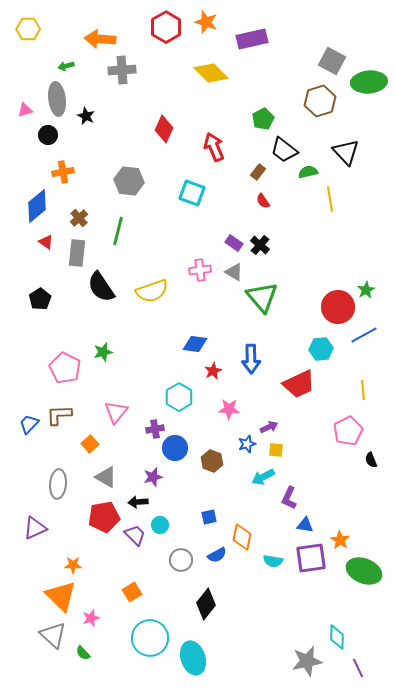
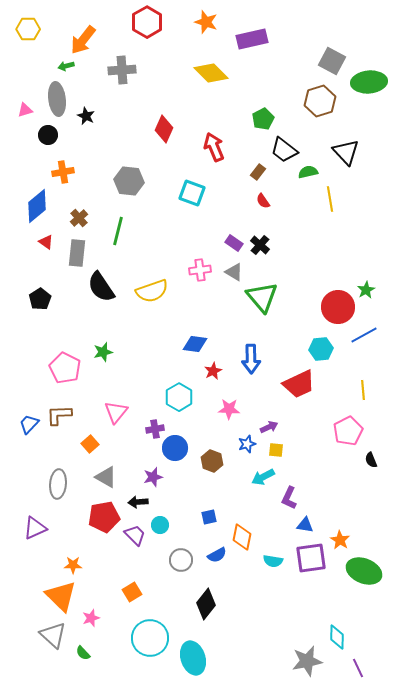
red hexagon at (166, 27): moved 19 px left, 5 px up
orange arrow at (100, 39): moved 17 px left, 1 px down; rotated 56 degrees counterclockwise
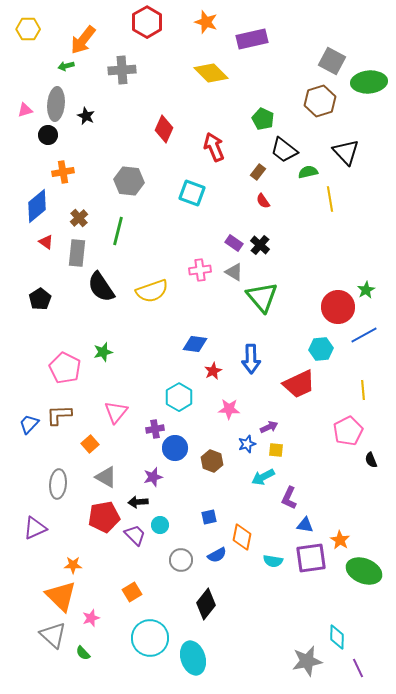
gray ellipse at (57, 99): moved 1 px left, 5 px down; rotated 12 degrees clockwise
green pentagon at (263, 119): rotated 20 degrees counterclockwise
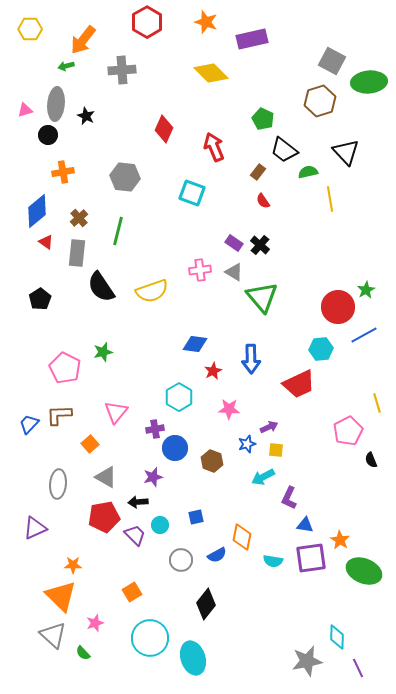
yellow hexagon at (28, 29): moved 2 px right
gray hexagon at (129, 181): moved 4 px left, 4 px up
blue diamond at (37, 206): moved 5 px down
yellow line at (363, 390): moved 14 px right, 13 px down; rotated 12 degrees counterclockwise
blue square at (209, 517): moved 13 px left
pink star at (91, 618): moved 4 px right, 5 px down
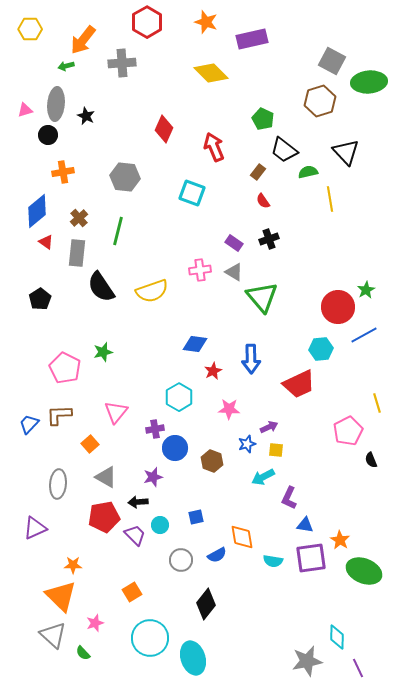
gray cross at (122, 70): moved 7 px up
black cross at (260, 245): moved 9 px right, 6 px up; rotated 30 degrees clockwise
orange diamond at (242, 537): rotated 20 degrees counterclockwise
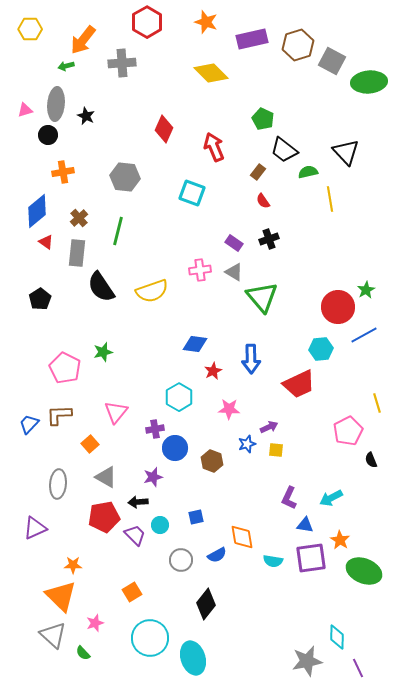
brown hexagon at (320, 101): moved 22 px left, 56 px up
cyan arrow at (263, 477): moved 68 px right, 21 px down
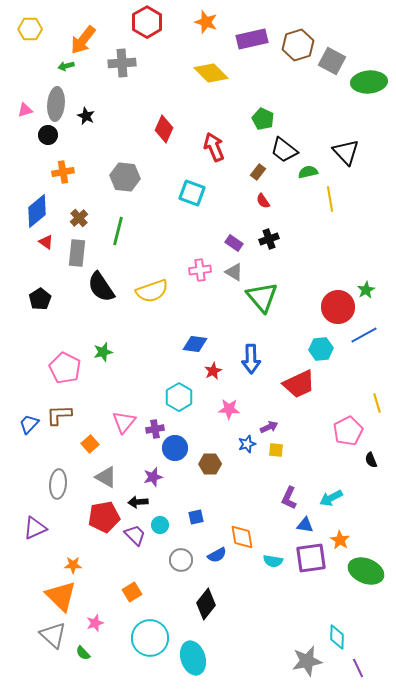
pink triangle at (116, 412): moved 8 px right, 10 px down
brown hexagon at (212, 461): moved 2 px left, 3 px down; rotated 20 degrees counterclockwise
green ellipse at (364, 571): moved 2 px right
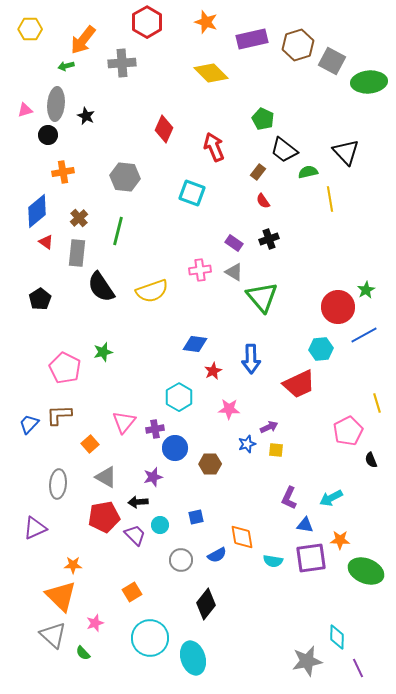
orange star at (340, 540): rotated 30 degrees counterclockwise
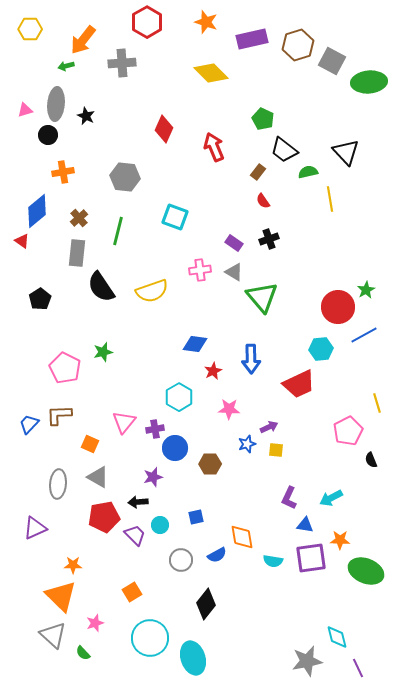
cyan square at (192, 193): moved 17 px left, 24 px down
red triangle at (46, 242): moved 24 px left, 1 px up
orange square at (90, 444): rotated 24 degrees counterclockwise
gray triangle at (106, 477): moved 8 px left
cyan diamond at (337, 637): rotated 15 degrees counterclockwise
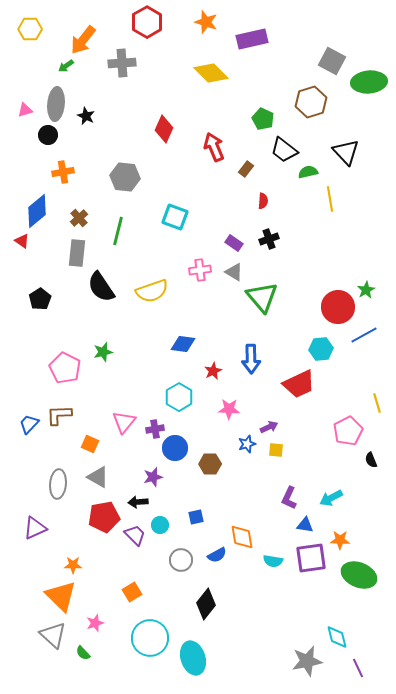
brown hexagon at (298, 45): moved 13 px right, 57 px down
green arrow at (66, 66): rotated 21 degrees counterclockwise
brown rectangle at (258, 172): moved 12 px left, 3 px up
red semicircle at (263, 201): rotated 140 degrees counterclockwise
blue diamond at (195, 344): moved 12 px left
green ellipse at (366, 571): moved 7 px left, 4 px down
